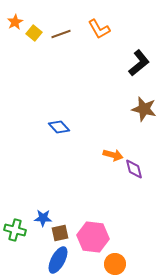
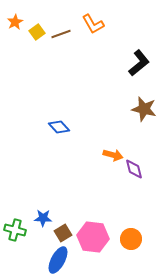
orange L-shape: moved 6 px left, 5 px up
yellow square: moved 3 px right, 1 px up; rotated 14 degrees clockwise
brown square: moved 3 px right; rotated 18 degrees counterclockwise
orange circle: moved 16 px right, 25 px up
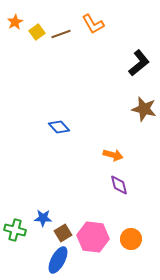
purple diamond: moved 15 px left, 16 px down
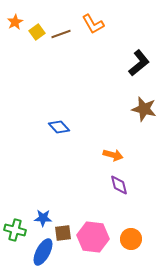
brown square: rotated 24 degrees clockwise
blue ellipse: moved 15 px left, 8 px up
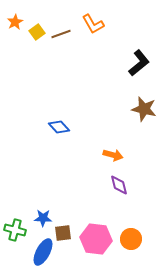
pink hexagon: moved 3 px right, 2 px down
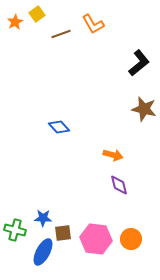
yellow square: moved 18 px up
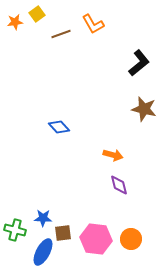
orange star: rotated 21 degrees clockwise
